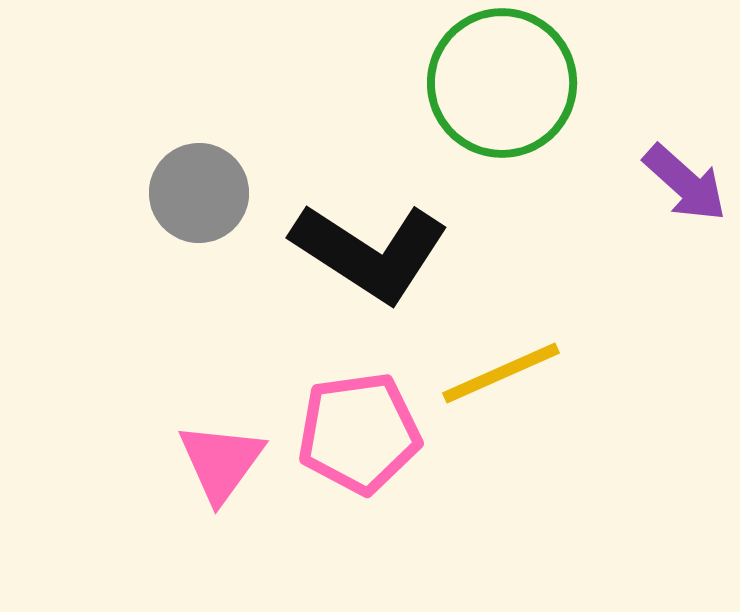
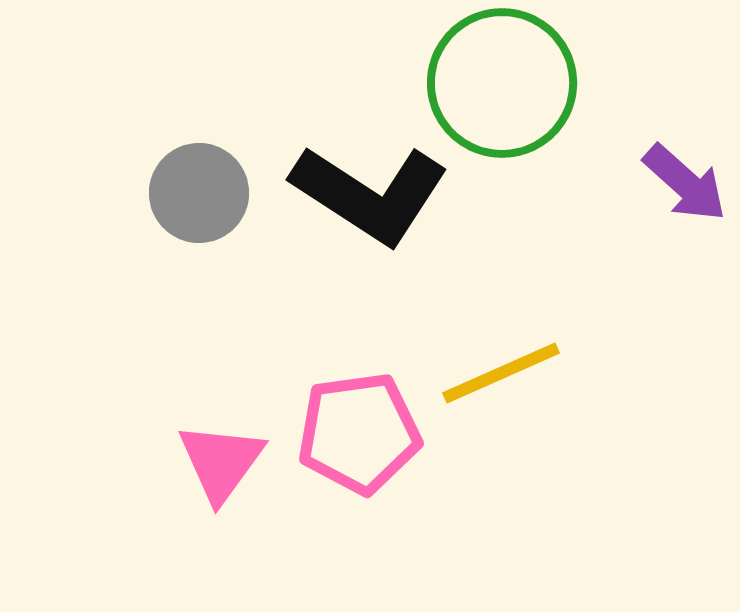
black L-shape: moved 58 px up
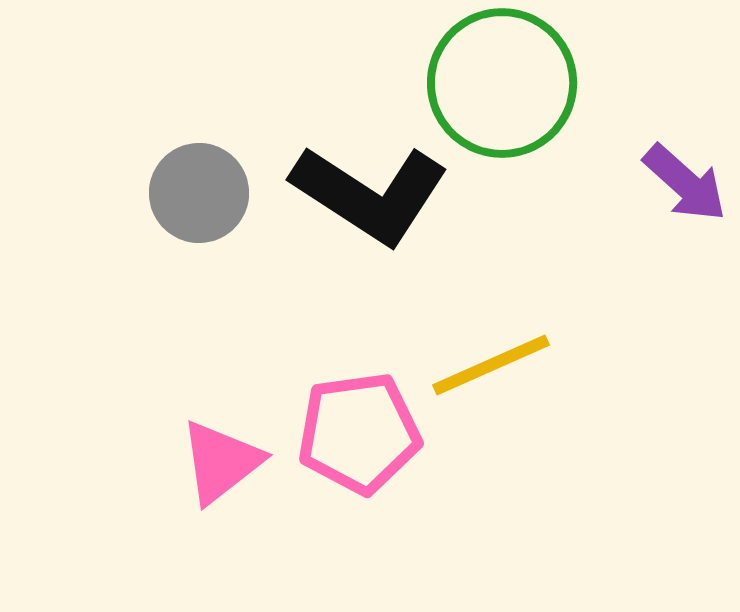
yellow line: moved 10 px left, 8 px up
pink triangle: rotated 16 degrees clockwise
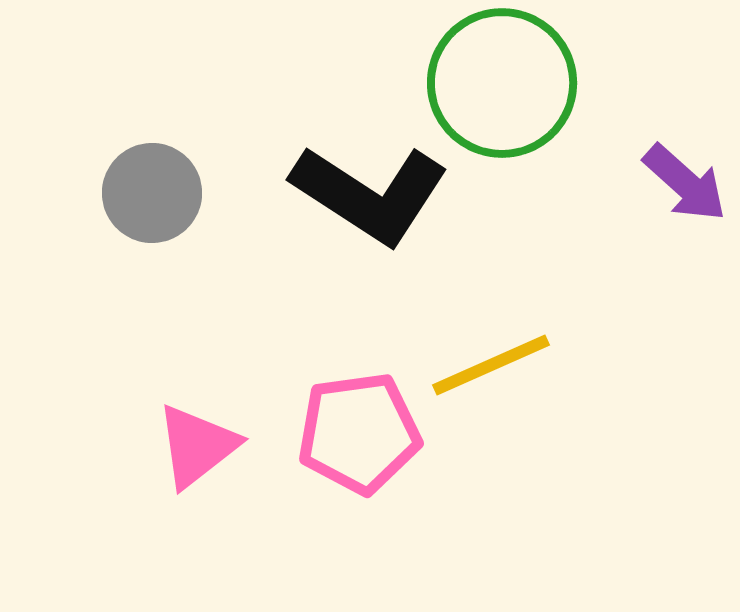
gray circle: moved 47 px left
pink triangle: moved 24 px left, 16 px up
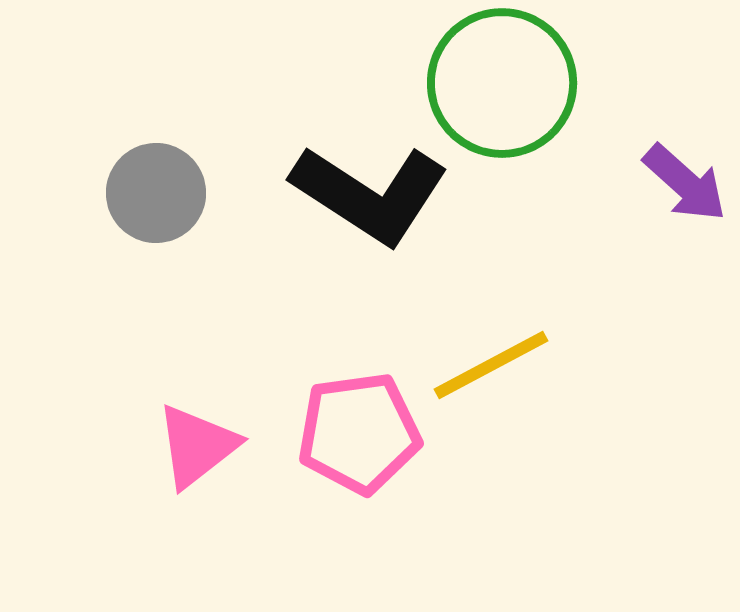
gray circle: moved 4 px right
yellow line: rotated 4 degrees counterclockwise
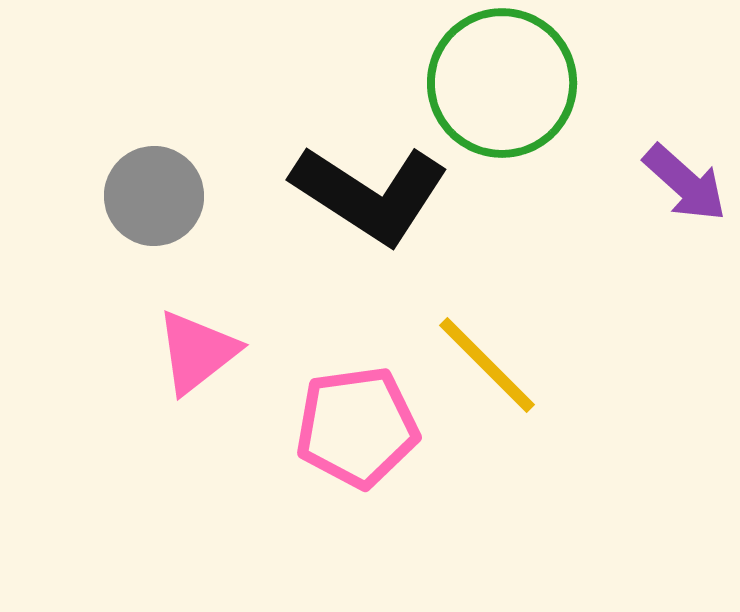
gray circle: moved 2 px left, 3 px down
yellow line: moved 4 px left; rotated 73 degrees clockwise
pink pentagon: moved 2 px left, 6 px up
pink triangle: moved 94 px up
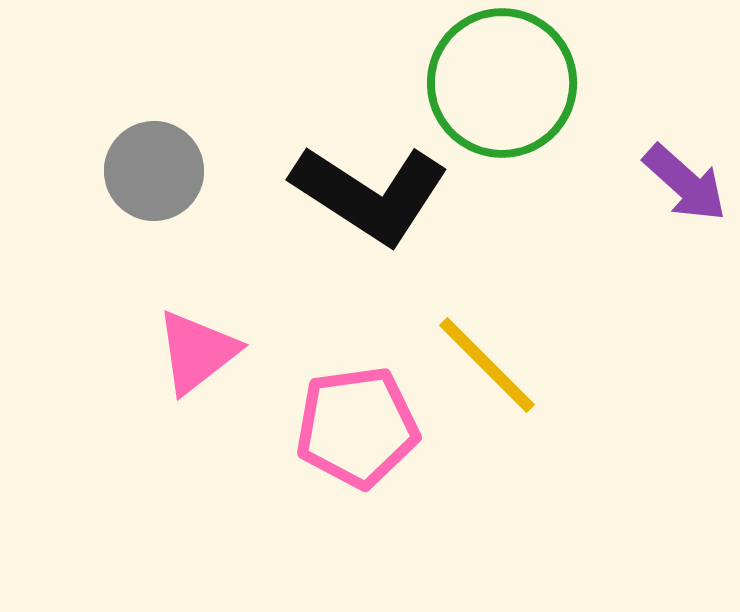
gray circle: moved 25 px up
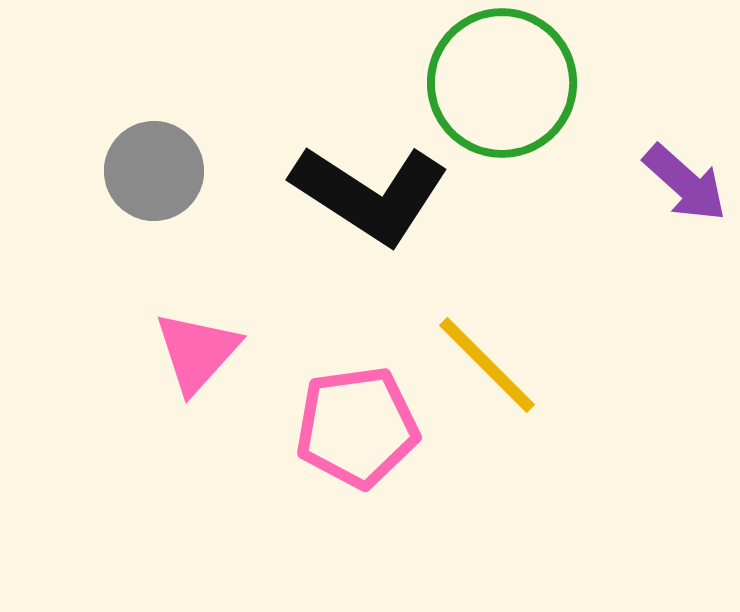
pink triangle: rotated 10 degrees counterclockwise
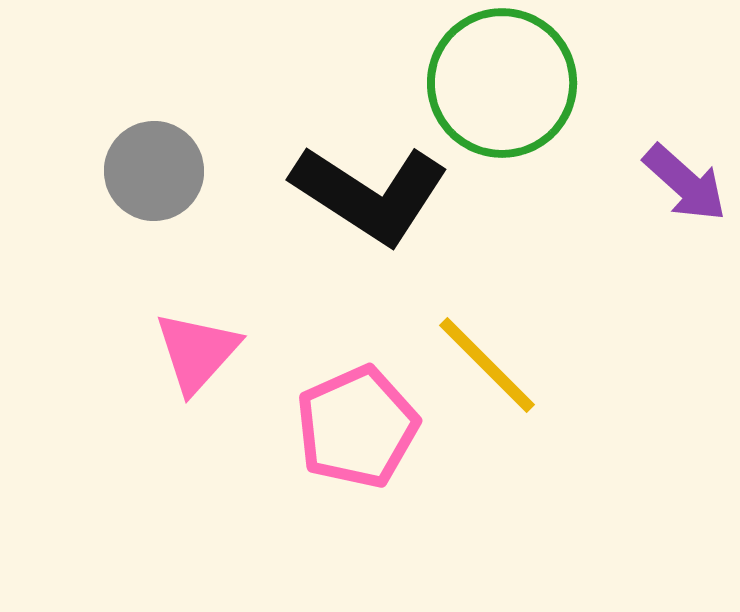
pink pentagon: rotated 16 degrees counterclockwise
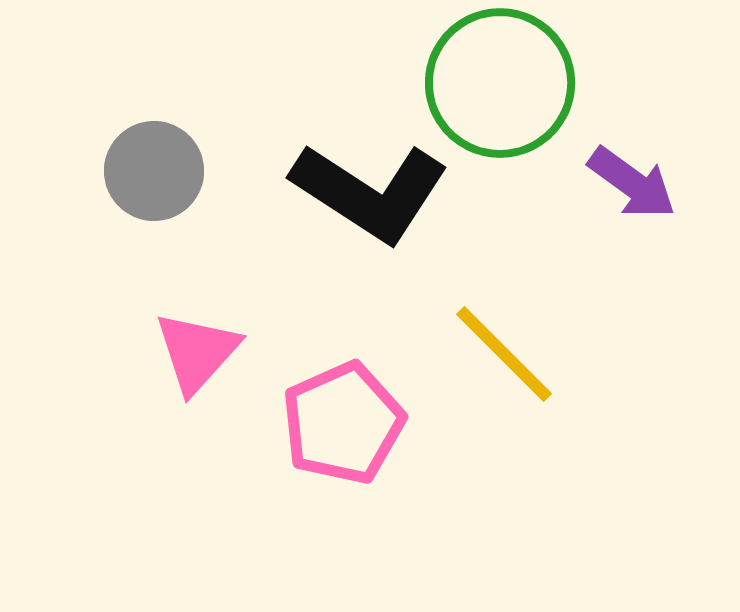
green circle: moved 2 px left
purple arrow: moved 53 px left; rotated 6 degrees counterclockwise
black L-shape: moved 2 px up
yellow line: moved 17 px right, 11 px up
pink pentagon: moved 14 px left, 4 px up
